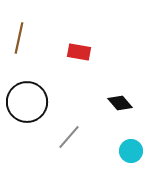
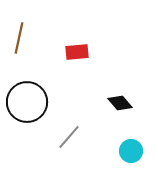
red rectangle: moved 2 px left; rotated 15 degrees counterclockwise
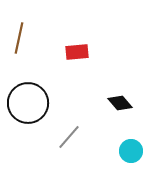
black circle: moved 1 px right, 1 px down
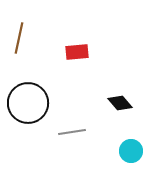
gray line: moved 3 px right, 5 px up; rotated 40 degrees clockwise
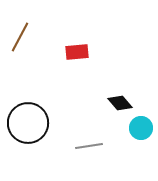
brown line: moved 1 px right, 1 px up; rotated 16 degrees clockwise
black circle: moved 20 px down
gray line: moved 17 px right, 14 px down
cyan circle: moved 10 px right, 23 px up
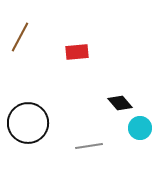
cyan circle: moved 1 px left
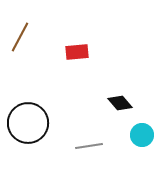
cyan circle: moved 2 px right, 7 px down
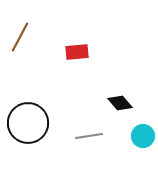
cyan circle: moved 1 px right, 1 px down
gray line: moved 10 px up
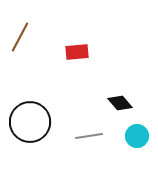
black circle: moved 2 px right, 1 px up
cyan circle: moved 6 px left
